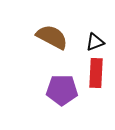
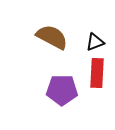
red rectangle: moved 1 px right
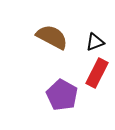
red rectangle: rotated 24 degrees clockwise
purple pentagon: moved 5 px down; rotated 28 degrees clockwise
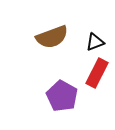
brown semicircle: rotated 132 degrees clockwise
purple pentagon: moved 1 px down
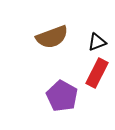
black triangle: moved 2 px right
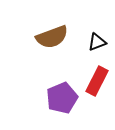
red rectangle: moved 8 px down
purple pentagon: moved 2 px down; rotated 20 degrees clockwise
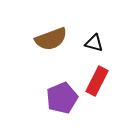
brown semicircle: moved 1 px left, 2 px down
black triangle: moved 3 px left, 1 px down; rotated 36 degrees clockwise
